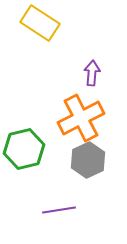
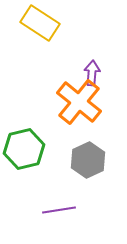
orange cross: moved 2 px left, 16 px up; rotated 24 degrees counterclockwise
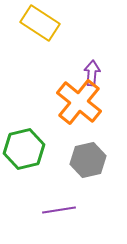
gray hexagon: rotated 12 degrees clockwise
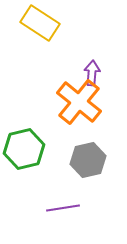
purple line: moved 4 px right, 2 px up
